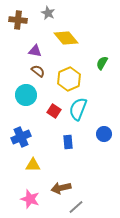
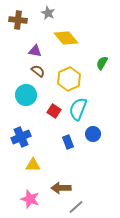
blue circle: moved 11 px left
blue rectangle: rotated 16 degrees counterclockwise
brown arrow: rotated 12 degrees clockwise
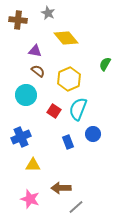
green semicircle: moved 3 px right, 1 px down
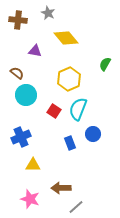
brown semicircle: moved 21 px left, 2 px down
blue rectangle: moved 2 px right, 1 px down
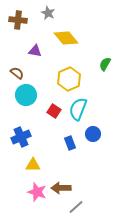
pink star: moved 7 px right, 7 px up
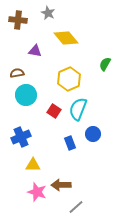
brown semicircle: rotated 48 degrees counterclockwise
brown arrow: moved 3 px up
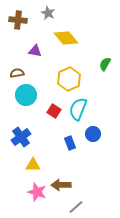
blue cross: rotated 12 degrees counterclockwise
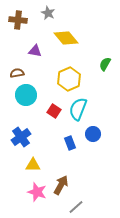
brown arrow: rotated 120 degrees clockwise
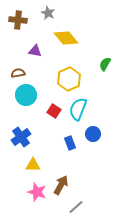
brown semicircle: moved 1 px right
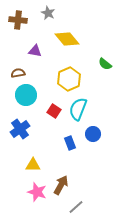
yellow diamond: moved 1 px right, 1 px down
green semicircle: rotated 80 degrees counterclockwise
blue cross: moved 1 px left, 8 px up
